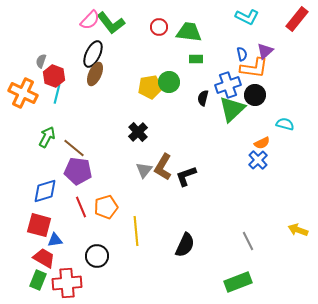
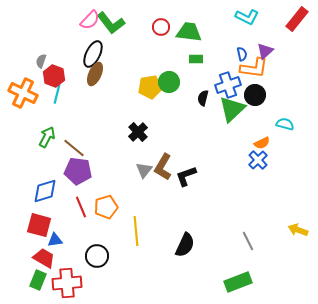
red circle at (159, 27): moved 2 px right
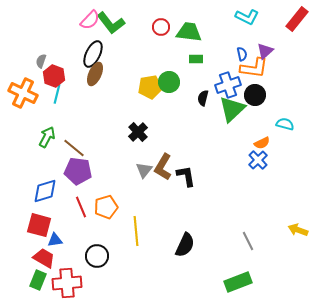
black L-shape at (186, 176): rotated 100 degrees clockwise
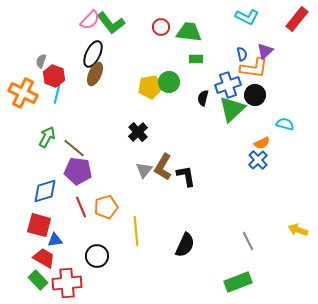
green rectangle at (38, 280): rotated 66 degrees counterclockwise
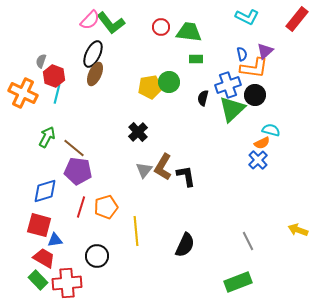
cyan semicircle at (285, 124): moved 14 px left, 6 px down
red line at (81, 207): rotated 40 degrees clockwise
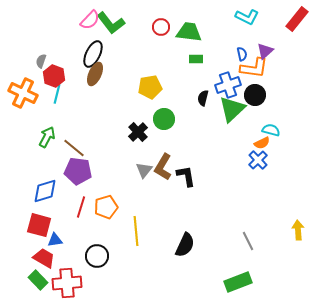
green circle at (169, 82): moved 5 px left, 37 px down
yellow arrow at (298, 230): rotated 66 degrees clockwise
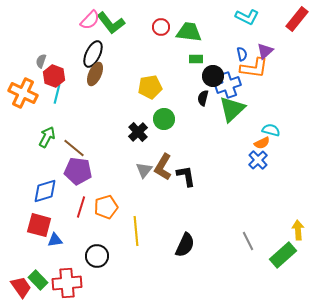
black circle at (255, 95): moved 42 px left, 19 px up
red trapezoid at (44, 258): moved 23 px left, 29 px down; rotated 25 degrees clockwise
green rectangle at (238, 282): moved 45 px right, 27 px up; rotated 20 degrees counterclockwise
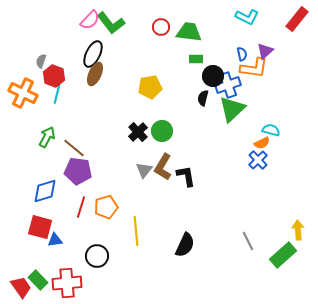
green circle at (164, 119): moved 2 px left, 12 px down
red square at (39, 225): moved 1 px right, 2 px down
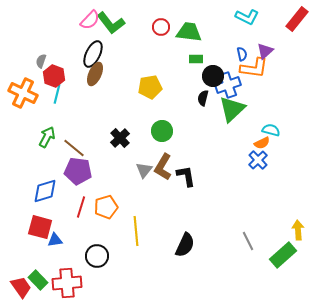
black cross at (138, 132): moved 18 px left, 6 px down
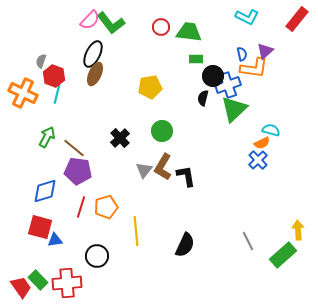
green triangle at (232, 109): moved 2 px right
